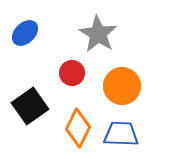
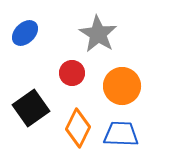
black square: moved 1 px right, 2 px down
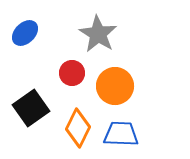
orange circle: moved 7 px left
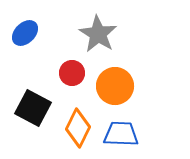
black square: moved 2 px right; rotated 27 degrees counterclockwise
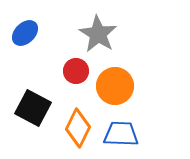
red circle: moved 4 px right, 2 px up
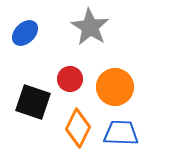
gray star: moved 8 px left, 7 px up
red circle: moved 6 px left, 8 px down
orange circle: moved 1 px down
black square: moved 6 px up; rotated 9 degrees counterclockwise
blue trapezoid: moved 1 px up
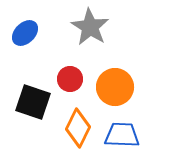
blue trapezoid: moved 1 px right, 2 px down
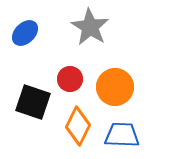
orange diamond: moved 2 px up
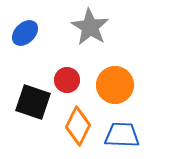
red circle: moved 3 px left, 1 px down
orange circle: moved 2 px up
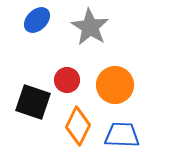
blue ellipse: moved 12 px right, 13 px up
